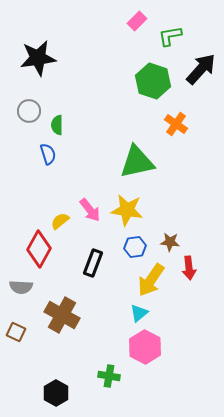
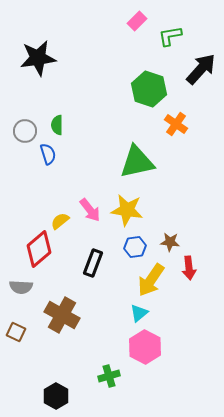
green hexagon: moved 4 px left, 8 px down
gray circle: moved 4 px left, 20 px down
red diamond: rotated 21 degrees clockwise
green cross: rotated 25 degrees counterclockwise
black hexagon: moved 3 px down
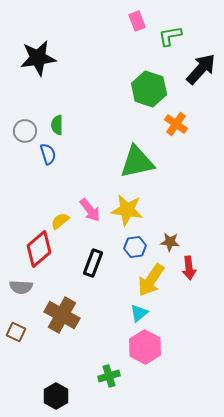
pink rectangle: rotated 66 degrees counterclockwise
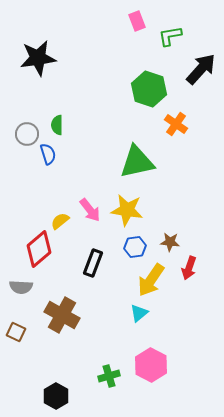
gray circle: moved 2 px right, 3 px down
red arrow: rotated 25 degrees clockwise
pink hexagon: moved 6 px right, 18 px down
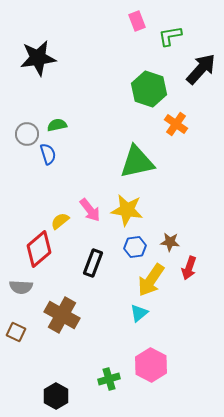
green semicircle: rotated 78 degrees clockwise
green cross: moved 3 px down
